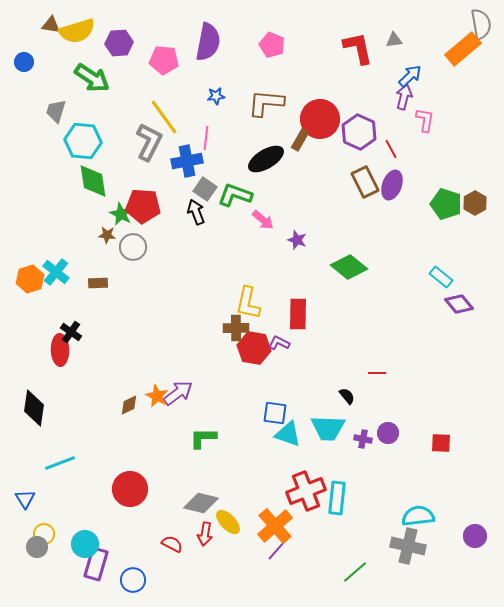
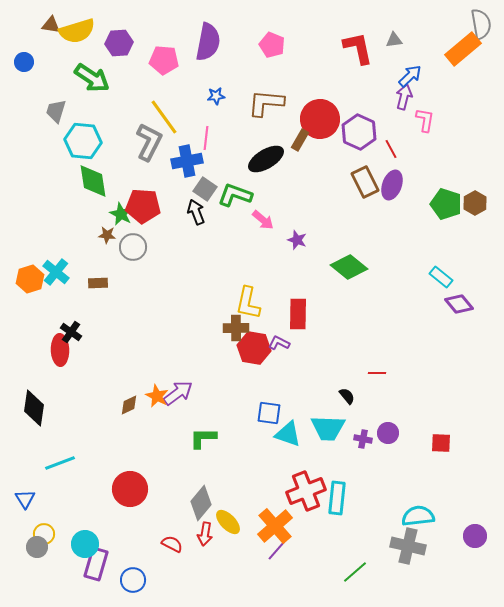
blue square at (275, 413): moved 6 px left
gray diamond at (201, 503): rotated 64 degrees counterclockwise
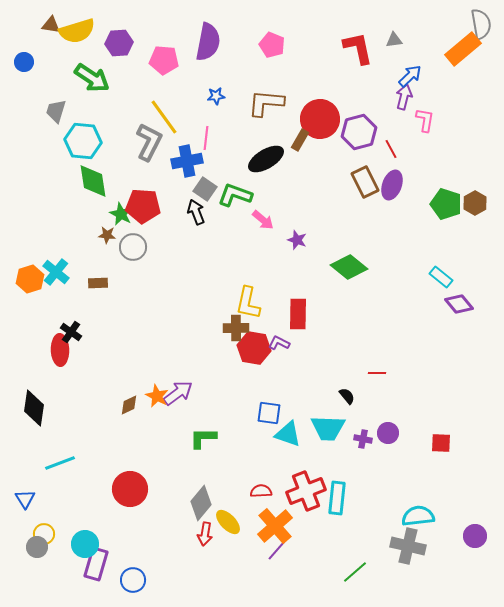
purple hexagon at (359, 132): rotated 20 degrees clockwise
red semicircle at (172, 544): moved 89 px right, 53 px up; rotated 30 degrees counterclockwise
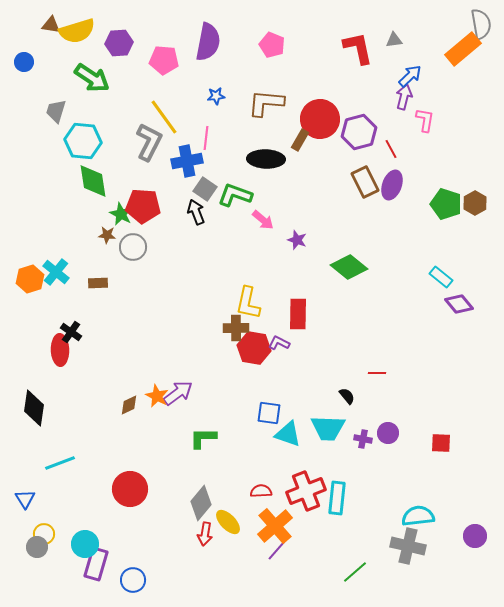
black ellipse at (266, 159): rotated 33 degrees clockwise
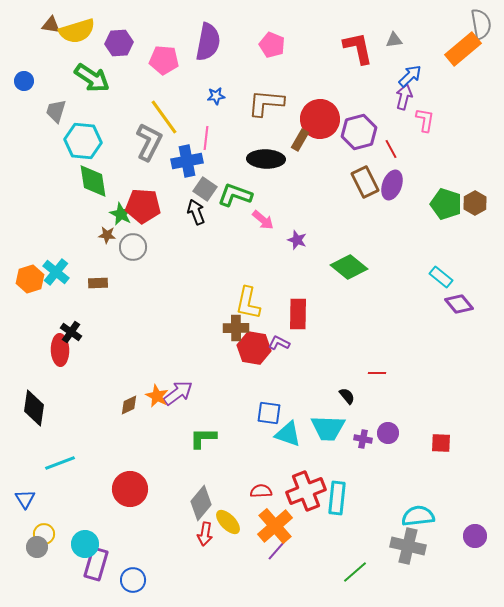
blue circle at (24, 62): moved 19 px down
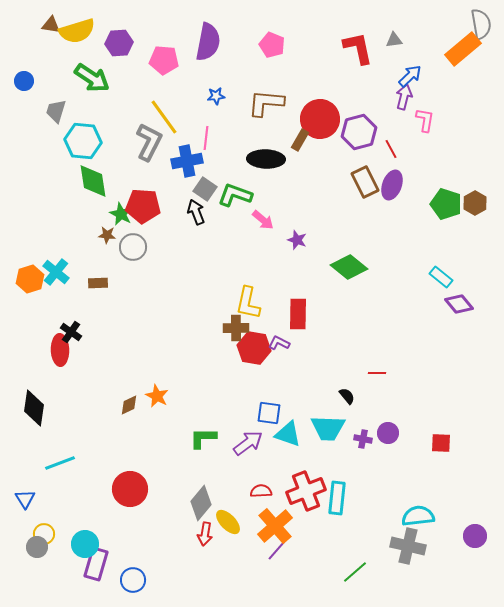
purple arrow at (178, 393): moved 70 px right, 50 px down
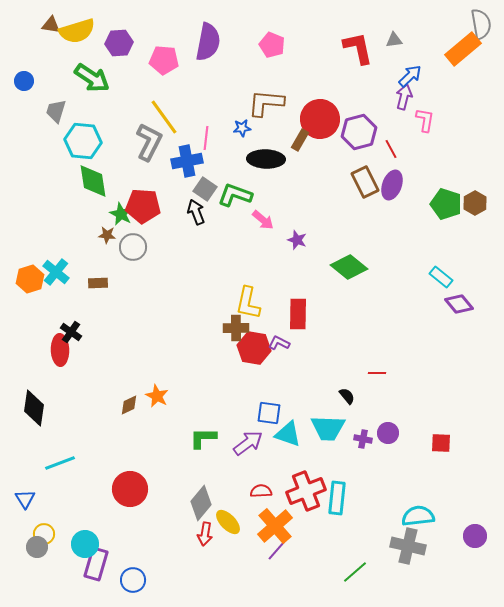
blue star at (216, 96): moved 26 px right, 32 px down
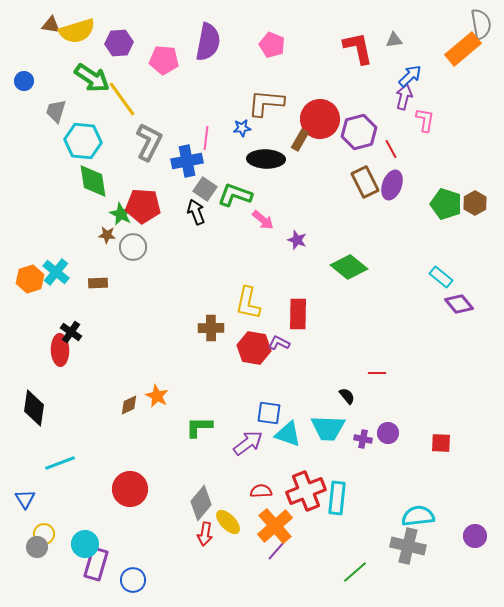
yellow line at (164, 117): moved 42 px left, 18 px up
brown cross at (236, 328): moved 25 px left
green L-shape at (203, 438): moved 4 px left, 11 px up
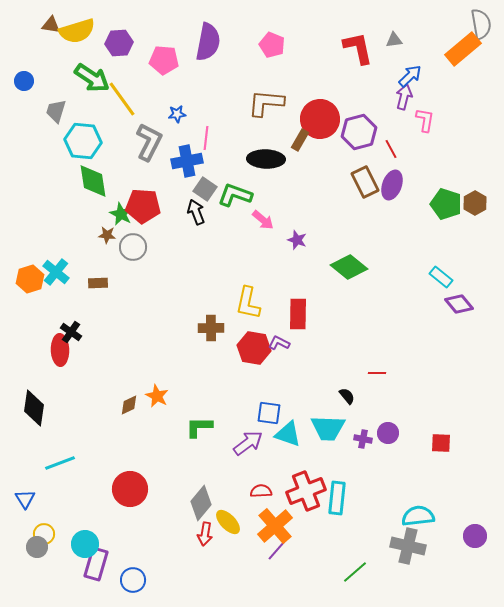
blue star at (242, 128): moved 65 px left, 14 px up
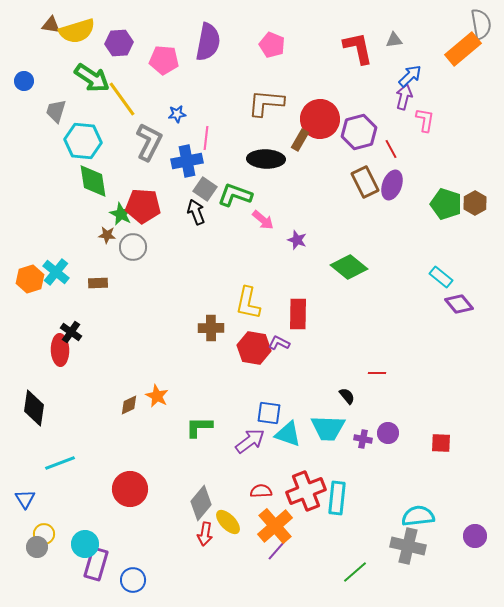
purple arrow at (248, 443): moved 2 px right, 2 px up
